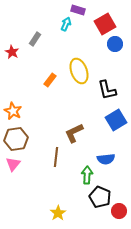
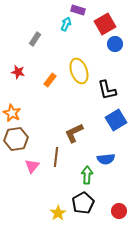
red star: moved 6 px right, 20 px down; rotated 16 degrees counterclockwise
orange star: moved 1 px left, 2 px down
pink triangle: moved 19 px right, 2 px down
black pentagon: moved 17 px left, 6 px down; rotated 20 degrees clockwise
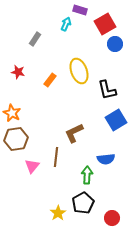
purple rectangle: moved 2 px right
red circle: moved 7 px left, 7 px down
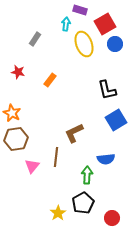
cyan arrow: rotated 16 degrees counterclockwise
yellow ellipse: moved 5 px right, 27 px up
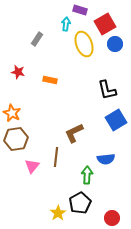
gray rectangle: moved 2 px right
orange rectangle: rotated 64 degrees clockwise
black pentagon: moved 3 px left
